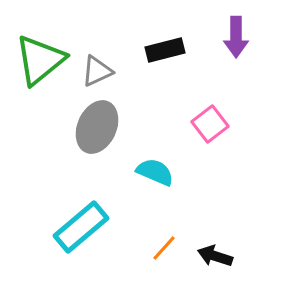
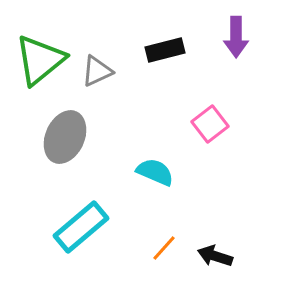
gray ellipse: moved 32 px left, 10 px down
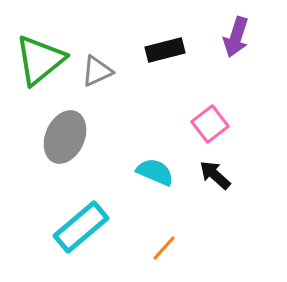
purple arrow: rotated 18 degrees clockwise
black arrow: moved 81 px up; rotated 24 degrees clockwise
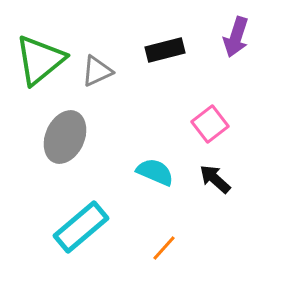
black arrow: moved 4 px down
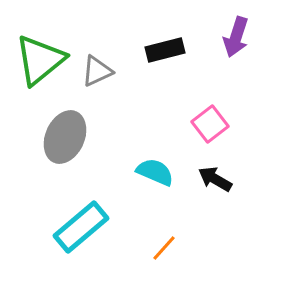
black arrow: rotated 12 degrees counterclockwise
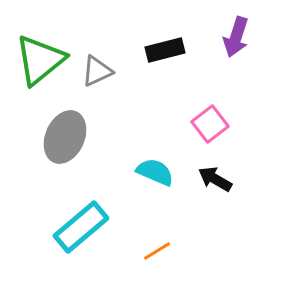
orange line: moved 7 px left, 3 px down; rotated 16 degrees clockwise
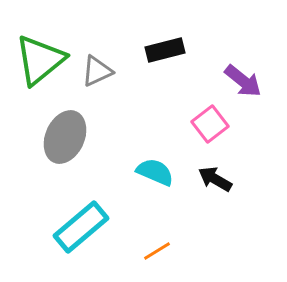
purple arrow: moved 7 px right, 44 px down; rotated 69 degrees counterclockwise
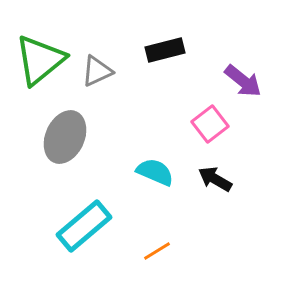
cyan rectangle: moved 3 px right, 1 px up
